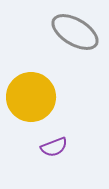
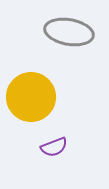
gray ellipse: moved 6 px left; rotated 21 degrees counterclockwise
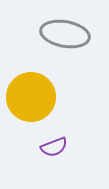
gray ellipse: moved 4 px left, 2 px down
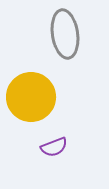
gray ellipse: rotated 72 degrees clockwise
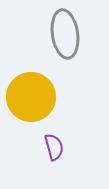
purple semicircle: rotated 84 degrees counterclockwise
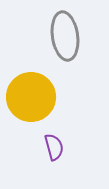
gray ellipse: moved 2 px down
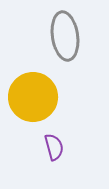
yellow circle: moved 2 px right
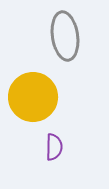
purple semicircle: rotated 16 degrees clockwise
